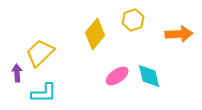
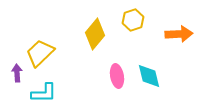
pink ellipse: rotated 65 degrees counterclockwise
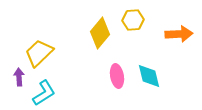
yellow hexagon: rotated 15 degrees clockwise
yellow diamond: moved 5 px right, 1 px up
yellow trapezoid: moved 1 px left
purple arrow: moved 2 px right, 4 px down
cyan L-shape: rotated 32 degrees counterclockwise
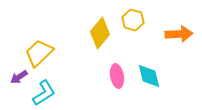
yellow hexagon: rotated 20 degrees clockwise
purple arrow: rotated 120 degrees counterclockwise
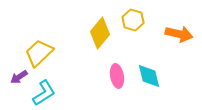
orange arrow: rotated 16 degrees clockwise
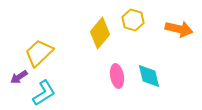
orange arrow: moved 5 px up
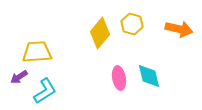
yellow hexagon: moved 1 px left, 4 px down
yellow trapezoid: moved 2 px left, 1 px up; rotated 40 degrees clockwise
pink ellipse: moved 2 px right, 2 px down
cyan L-shape: moved 1 px right, 2 px up
